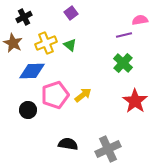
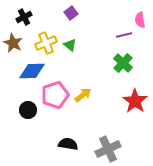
pink semicircle: rotated 91 degrees counterclockwise
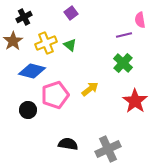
brown star: moved 2 px up; rotated 12 degrees clockwise
blue diamond: rotated 16 degrees clockwise
yellow arrow: moved 7 px right, 6 px up
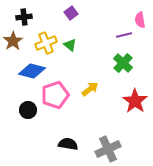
black cross: rotated 21 degrees clockwise
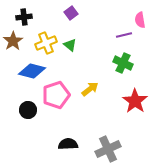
green cross: rotated 18 degrees counterclockwise
pink pentagon: moved 1 px right
black semicircle: rotated 12 degrees counterclockwise
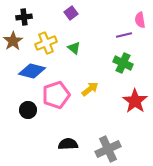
green triangle: moved 4 px right, 3 px down
